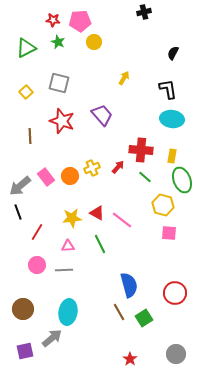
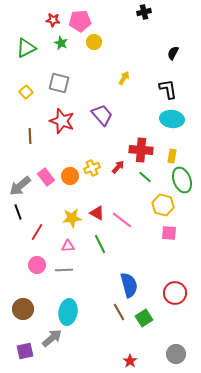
green star at (58, 42): moved 3 px right, 1 px down
red star at (130, 359): moved 2 px down
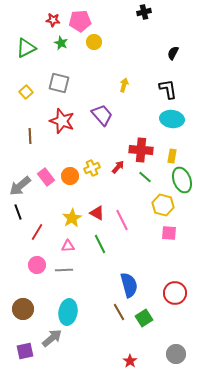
yellow arrow at (124, 78): moved 7 px down; rotated 16 degrees counterclockwise
yellow star at (72, 218): rotated 24 degrees counterclockwise
pink line at (122, 220): rotated 25 degrees clockwise
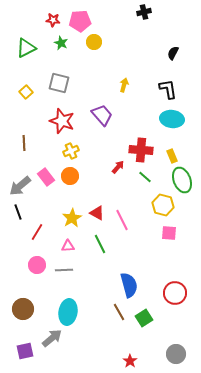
brown line at (30, 136): moved 6 px left, 7 px down
yellow rectangle at (172, 156): rotated 32 degrees counterclockwise
yellow cross at (92, 168): moved 21 px left, 17 px up
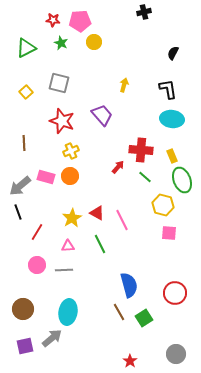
pink rectangle at (46, 177): rotated 36 degrees counterclockwise
purple square at (25, 351): moved 5 px up
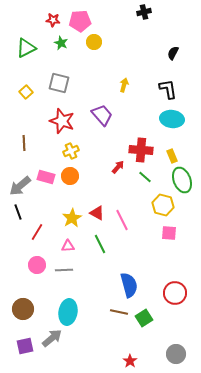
brown line at (119, 312): rotated 48 degrees counterclockwise
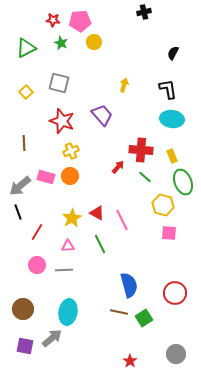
green ellipse at (182, 180): moved 1 px right, 2 px down
purple square at (25, 346): rotated 24 degrees clockwise
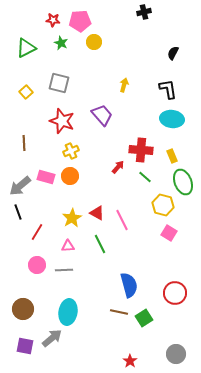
pink square at (169, 233): rotated 28 degrees clockwise
